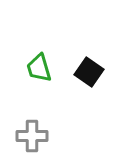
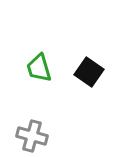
gray cross: rotated 16 degrees clockwise
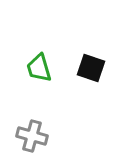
black square: moved 2 px right, 4 px up; rotated 16 degrees counterclockwise
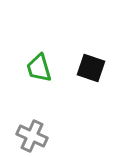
gray cross: rotated 8 degrees clockwise
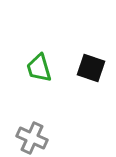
gray cross: moved 2 px down
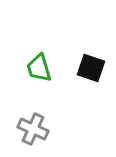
gray cross: moved 1 px right, 9 px up
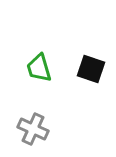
black square: moved 1 px down
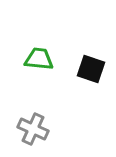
green trapezoid: moved 9 px up; rotated 112 degrees clockwise
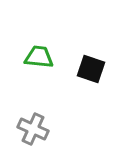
green trapezoid: moved 2 px up
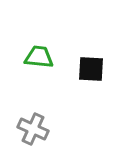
black square: rotated 16 degrees counterclockwise
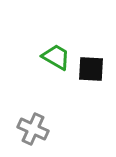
green trapezoid: moved 17 px right; rotated 24 degrees clockwise
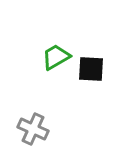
green trapezoid: rotated 60 degrees counterclockwise
